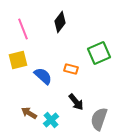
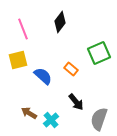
orange rectangle: rotated 24 degrees clockwise
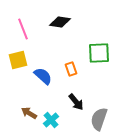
black diamond: rotated 60 degrees clockwise
green square: rotated 20 degrees clockwise
orange rectangle: rotated 32 degrees clockwise
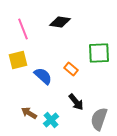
orange rectangle: rotated 32 degrees counterclockwise
